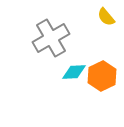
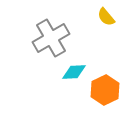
orange hexagon: moved 3 px right, 14 px down
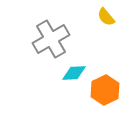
gray cross: moved 1 px down
cyan diamond: moved 1 px down
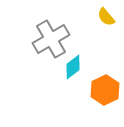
cyan diamond: moved 1 px left, 6 px up; rotated 35 degrees counterclockwise
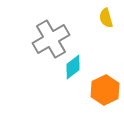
yellow semicircle: moved 1 px down; rotated 24 degrees clockwise
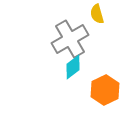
yellow semicircle: moved 9 px left, 4 px up
gray cross: moved 19 px right
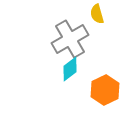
cyan diamond: moved 3 px left, 2 px down
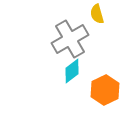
cyan diamond: moved 2 px right, 2 px down
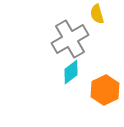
cyan diamond: moved 1 px left, 1 px down
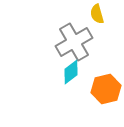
gray cross: moved 4 px right, 3 px down
orange hexagon: moved 1 px right, 1 px up; rotated 12 degrees clockwise
